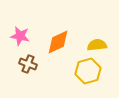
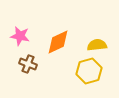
yellow hexagon: moved 1 px right
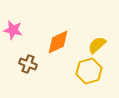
pink star: moved 7 px left, 6 px up
yellow semicircle: rotated 36 degrees counterclockwise
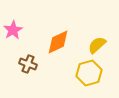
pink star: rotated 30 degrees clockwise
yellow hexagon: moved 2 px down
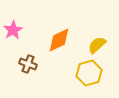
orange diamond: moved 1 px right, 2 px up
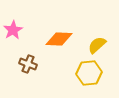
orange diamond: moved 1 px up; rotated 28 degrees clockwise
yellow hexagon: rotated 10 degrees clockwise
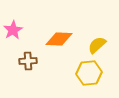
brown cross: moved 3 px up; rotated 24 degrees counterclockwise
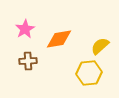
pink star: moved 12 px right, 1 px up
orange diamond: rotated 12 degrees counterclockwise
yellow semicircle: moved 3 px right, 1 px down
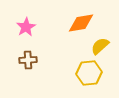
pink star: moved 1 px right, 2 px up
orange diamond: moved 22 px right, 16 px up
brown cross: moved 1 px up
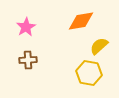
orange diamond: moved 2 px up
yellow semicircle: moved 1 px left
yellow hexagon: rotated 15 degrees clockwise
